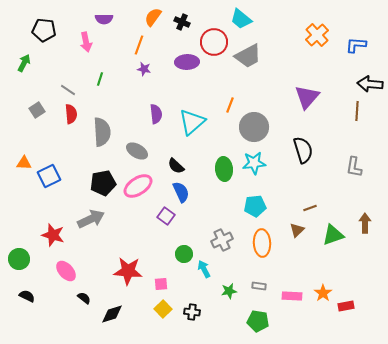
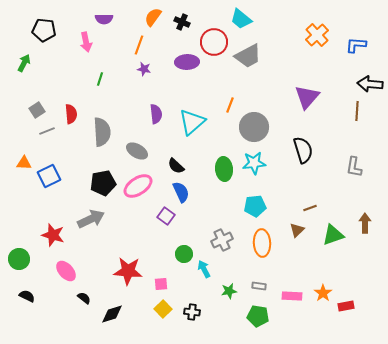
gray line at (68, 90): moved 21 px left, 41 px down; rotated 56 degrees counterclockwise
green pentagon at (258, 321): moved 5 px up
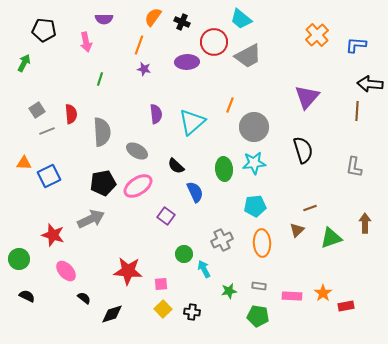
blue semicircle at (181, 192): moved 14 px right
green triangle at (333, 235): moved 2 px left, 3 px down
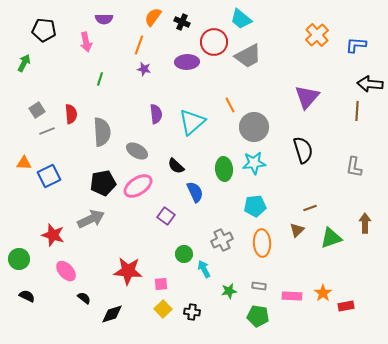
orange line at (230, 105): rotated 49 degrees counterclockwise
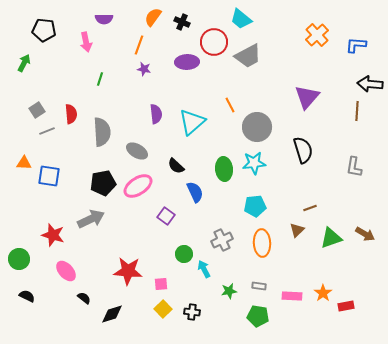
gray circle at (254, 127): moved 3 px right
blue square at (49, 176): rotated 35 degrees clockwise
brown arrow at (365, 223): moved 11 px down; rotated 120 degrees clockwise
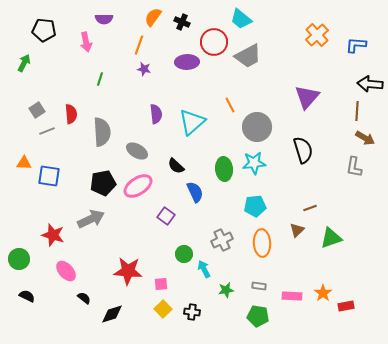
brown arrow at (365, 234): moved 96 px up
green star at (229, 291): moved 3 px left, 1 px up
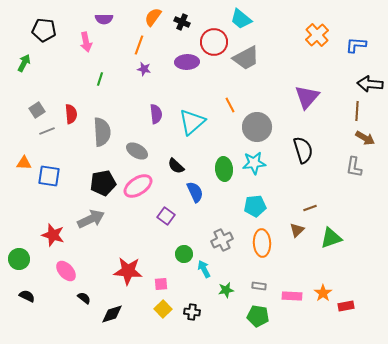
gray trapezoid at (248, 56): moved 2 px left, 2 px down
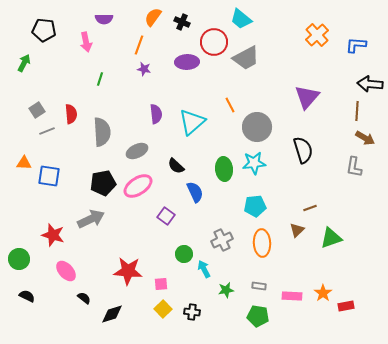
gray ellipse at (137, 151): rotated 55 degrees counterclockwise
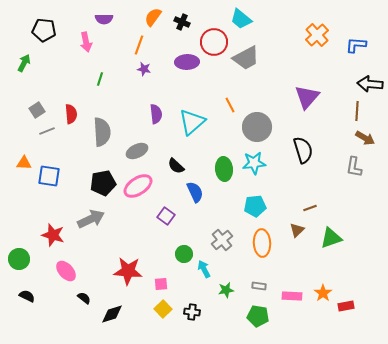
gray cross at (222, 240): rotated 15 degrees counterclockwise
